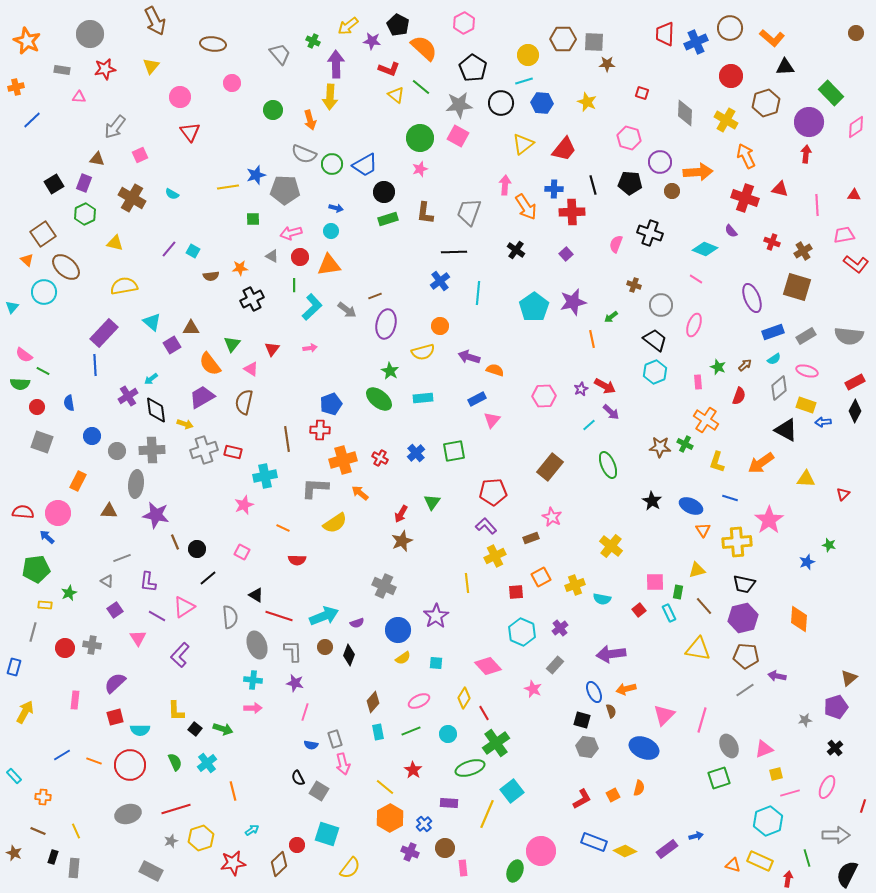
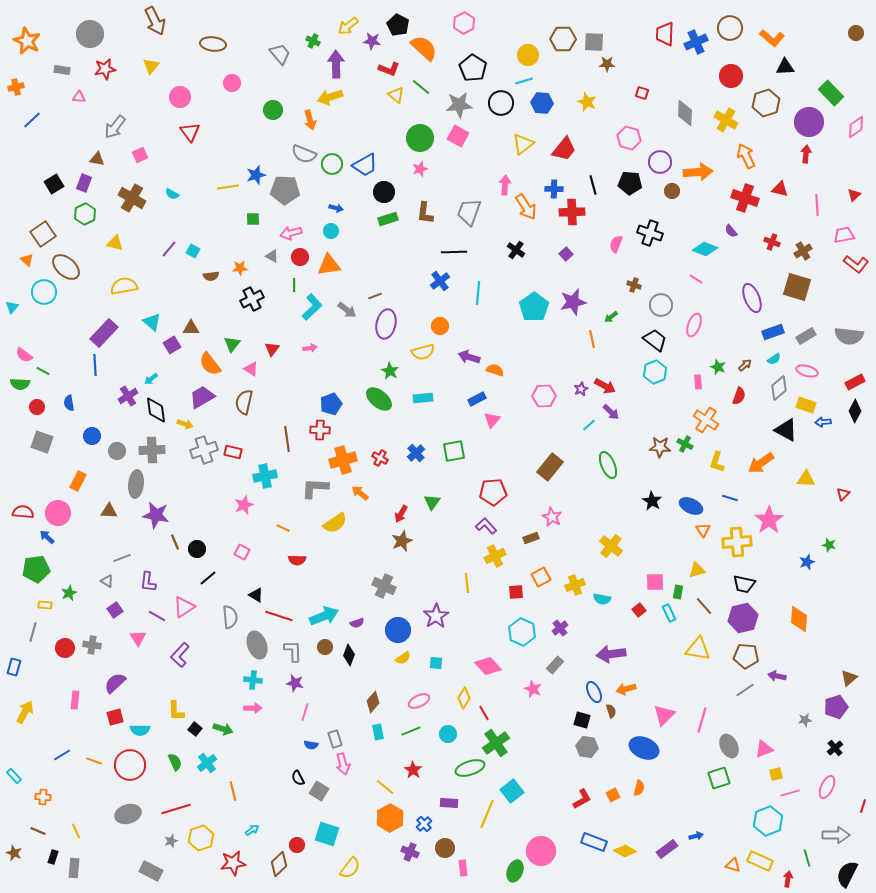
yellow arrow at (330, 97): rotated 70 degrees clockwise
red triangle at (854, 195): rotated 48 degrees counterclockwise
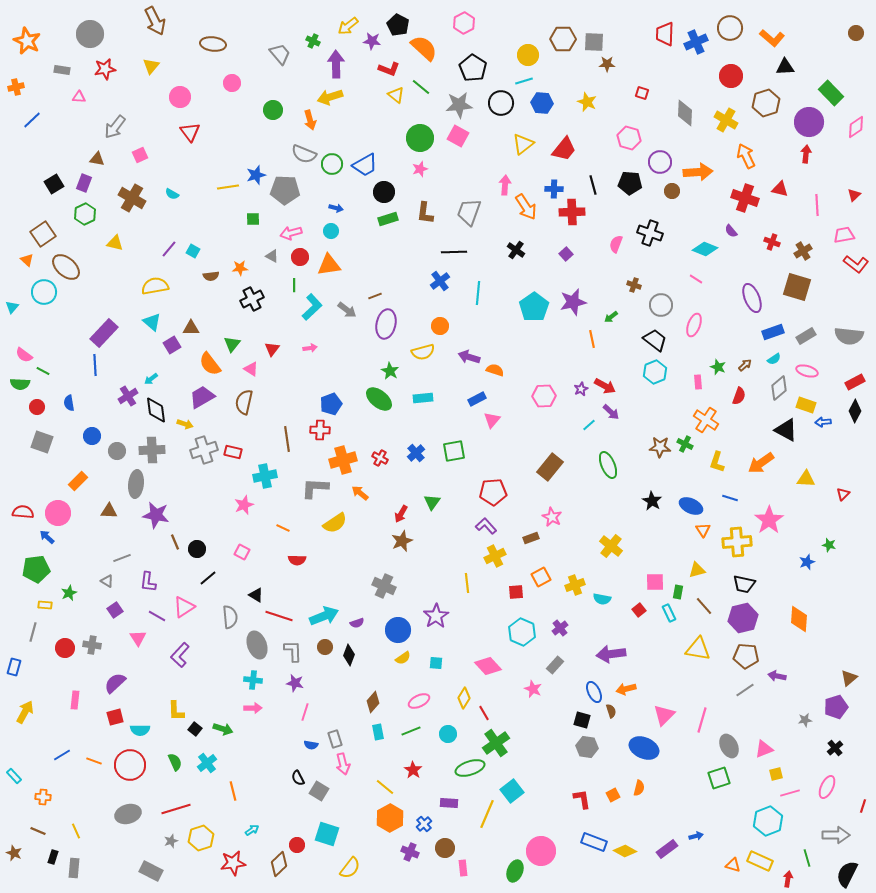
yellow semicircle at (124, 286): moved 31 px right
orange rectangle at (78, 481): rotated 18 degrees clockwise
red L-shape at (582, 799): rotated 70 degrees counterclockwise
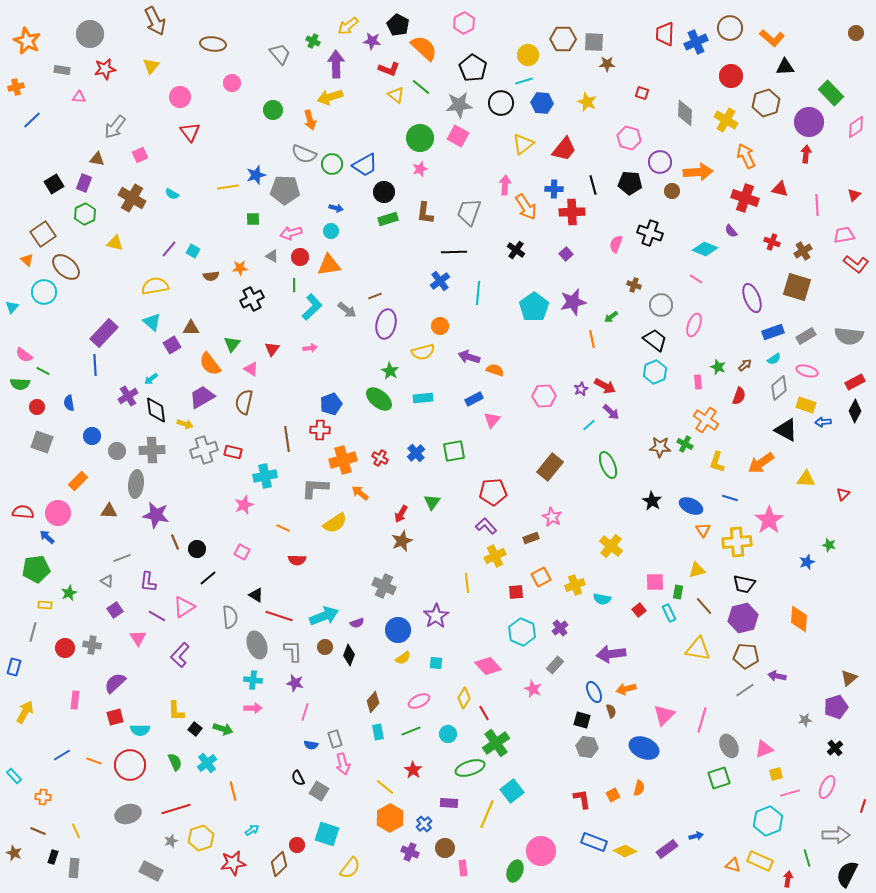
blue rectangle at (477, 399): moved 3 px left
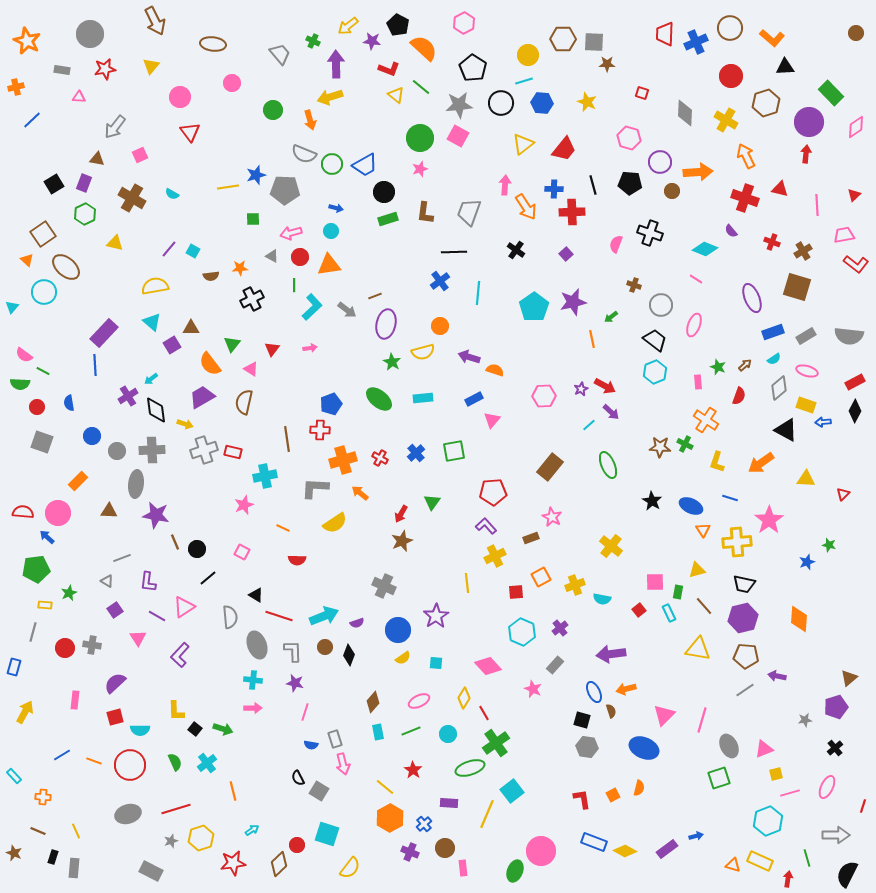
green star at (390, 371): moved 2 px right, 9 px up
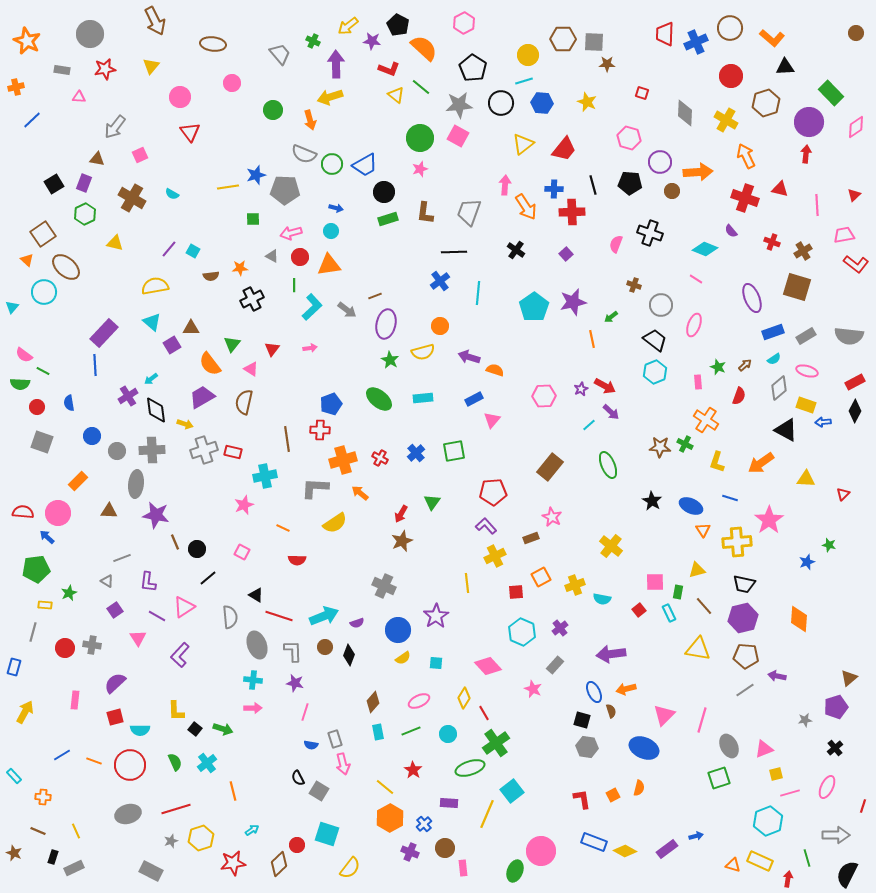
green star at (392, 362): moved 2 px left, 2 px up
gray rectangle at (74, 868): rotated 60 degrees clockwise
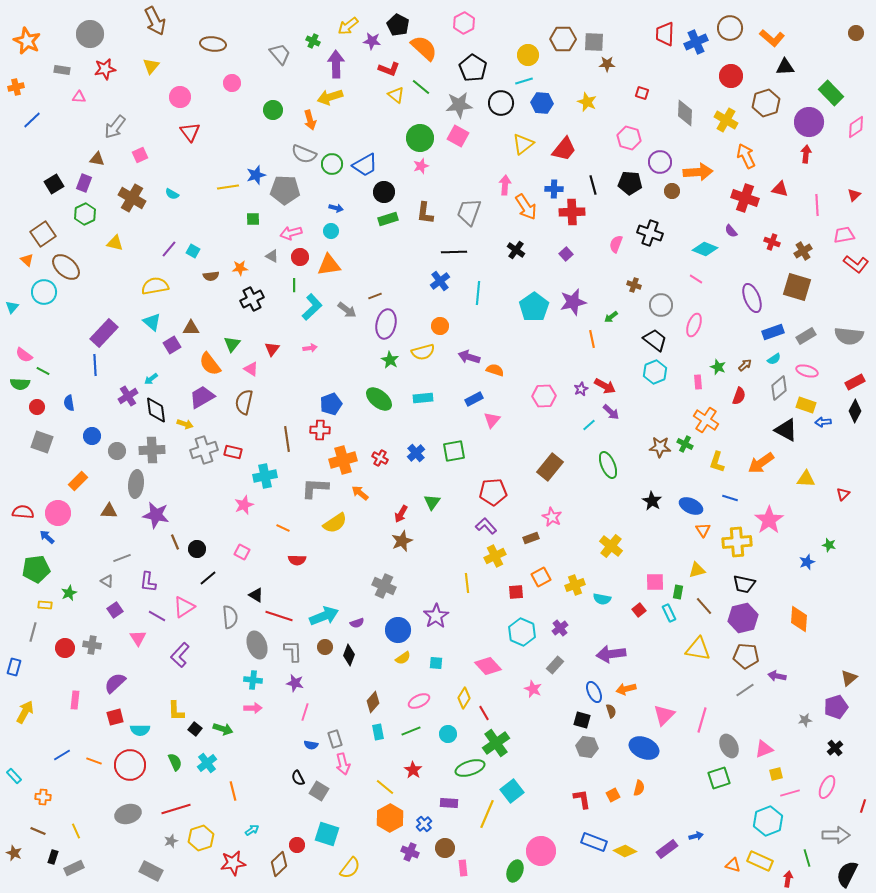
pink star at (420, 169): moved 1 px right, 3 px up
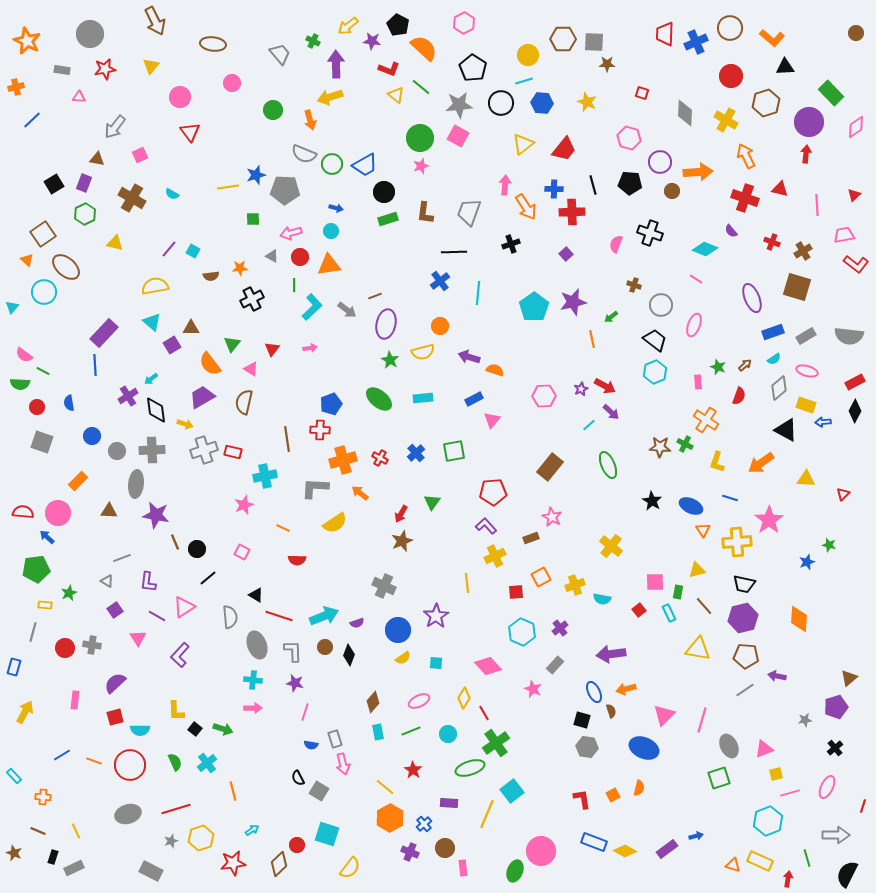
black cross at (516, 250): moved 5 px left, 6 px up; rotated 36 degrees clockwise
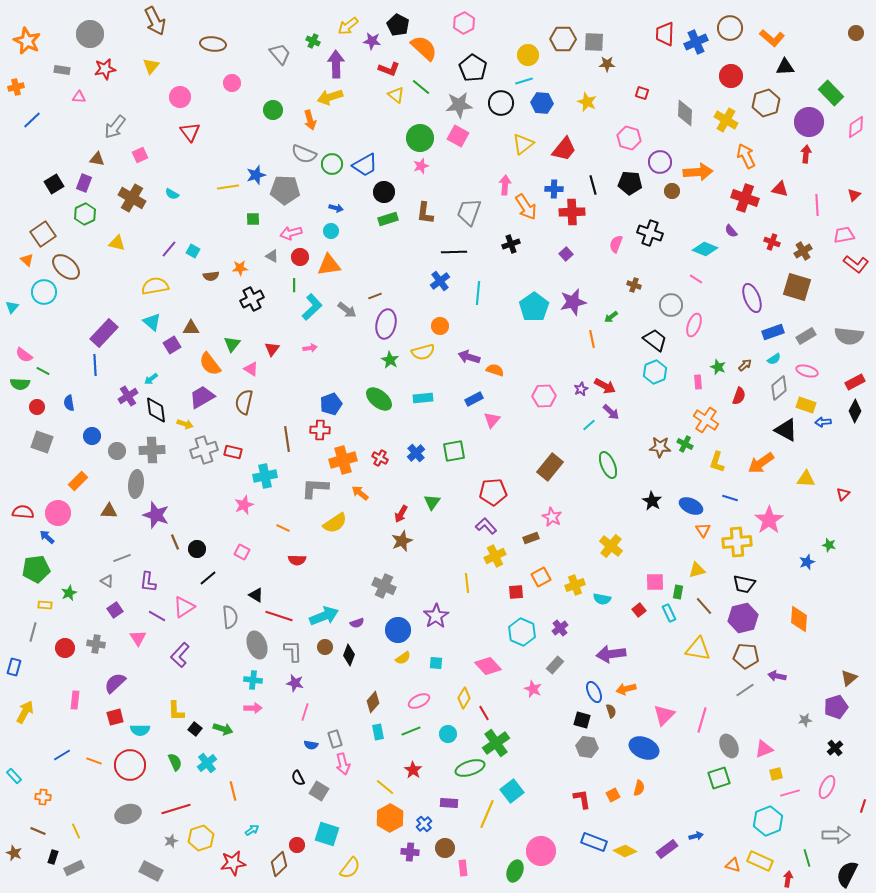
yellow triangle at (115, 243): moved 2 px right
gray circle at (661, 305): moved 10 px right
purple star at (156, 515): rotated 8 degrees clockwise
gray cross at (92, 645): moved 4 px right, 1 px up
purple cross at (410, 852): rotated 18 degrees counterclockwise
